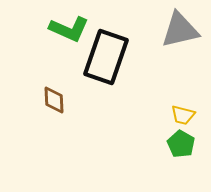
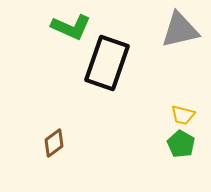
green L-shape: moved 2 px right, 2 px up
black rectangle: moved 1 px right, 6 px down
brown diamond: moved 43 px down; rotated 56 degrees clockwise
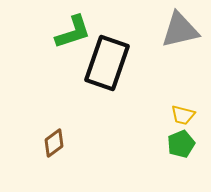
green L-shape: moved 2 px right, 5 px down; rotated 42 degrees counterclockwise
green pentagon: rotated 20 degrees clockwise
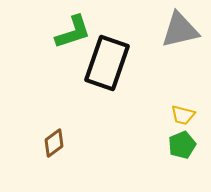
green pentagon: moved 1 px right, 1 px down
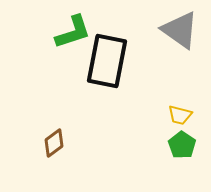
gray triangle: rotated 48 degrees clockwise
black rectangle: moved 2 px up; rotated 8 degrees counterclockwise
yellow trapezoid: moved 3 px left
green pentagon: rotated 16 degrees counterclockwise
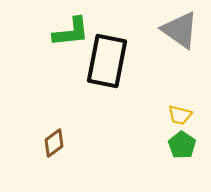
green L-shape: moved 2 px left; rotated 12 degrees clockwise
